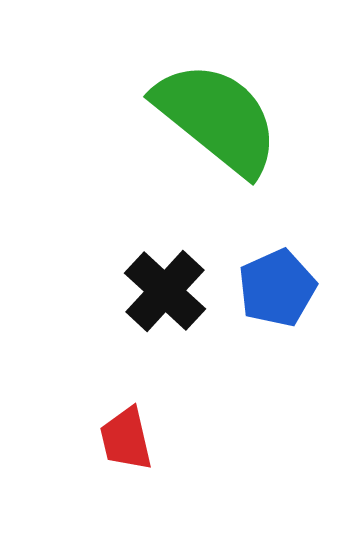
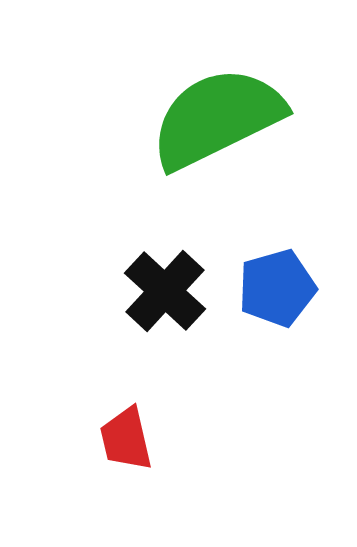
green semicircle: rotated 65 degrees counterclockwise
blue pentagon: rotated 8 degrees clockwise
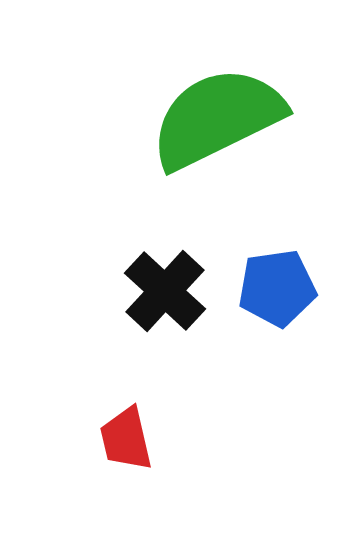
blue pentagon: rotated 8 degrees clockwise
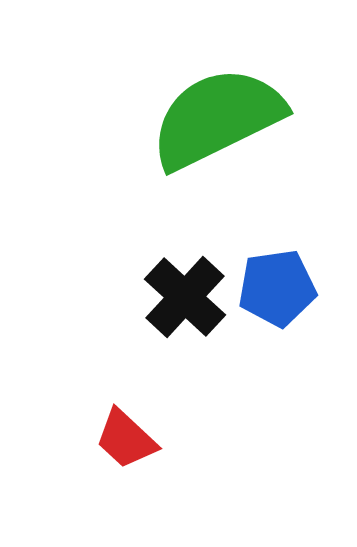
black cross: moved 20 px right, 6 px down
red trapezoid: rotated 34 degrees counterclockwise
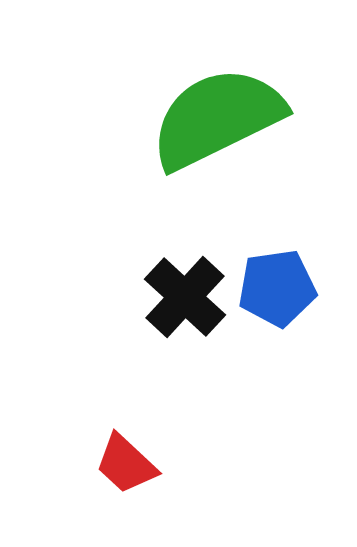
red trapezoid: moved 25 px down
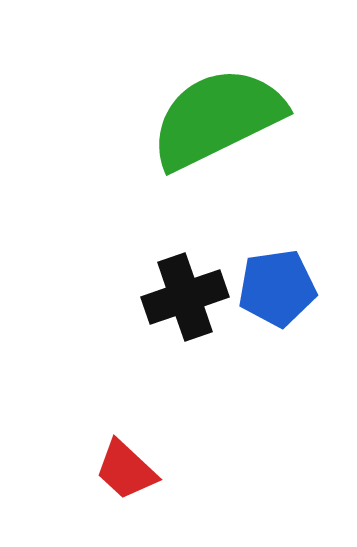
black cross: rotated 28 degrees clockwise
red trapezoid: moved 6 px down
